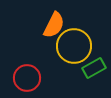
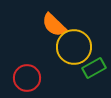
orange semicircle: rotated 108 degrees clockwise
yellow circle: moved 1 px down
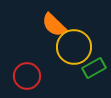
red circle: moved 2 px up
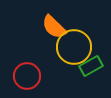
orange semicircle: moved 2 px down
green rectangle: moved 3 px left, 2 px up
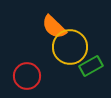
yellow circle: moved 4 px left
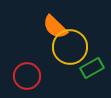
orange semicircle: moved 1 px right
green rectangle: moved 1 px right, 2 px down
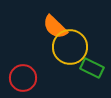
green rectangle: rotated 55 degrees clockwise
red circle: moved 4 px left, 2 px down
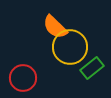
green rectangle: rotated 65 degrees counterclockwise
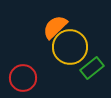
orange semicircle: rotated 92 degrees clockwise
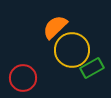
yellow circle: moved 2 px right, 3 px down
green rectangle: rotated 10 degrees clockwise
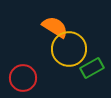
orange semicircle: rotated 76 degrees clockwise
yellow circle: moved 3 px left, 1 px up
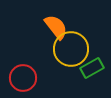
orange semicircle: moved 1 px right; rotated 20 degrees clockwise
yellow circle: moved 2 px right
